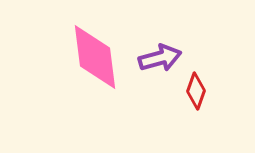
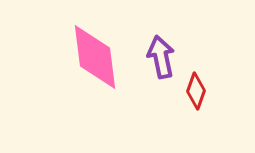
purple arrow: moved 1 px right, 1 px up; rotated 87 degrees counterclockwise
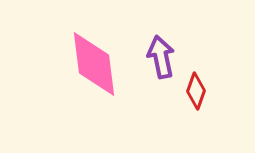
pink diamond: moved 1 px left, 7 px down
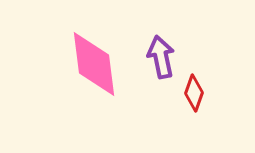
red diamond: moved 2 px left, 2 px down
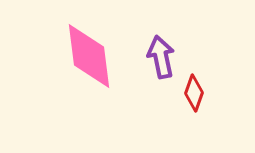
pink diamond: moved 5 px left, 8 px up
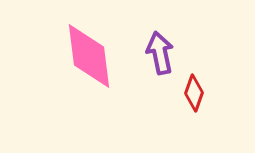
purple arrow: moved 1 px left, 4 px up
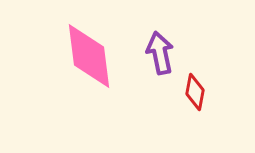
red diamond: moved 1 px right, 1 px up; rotated 9 degrees counterclockwise
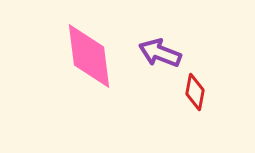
purple arrow: rotated 57 degrees counterclockwise
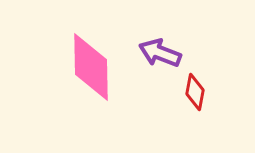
pink diamond: moved 2 px right, 11 px down; rotated 6 degrees clockwise
